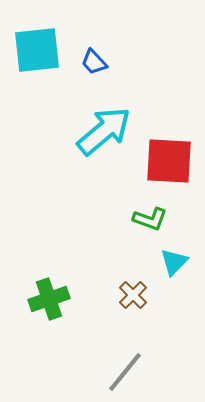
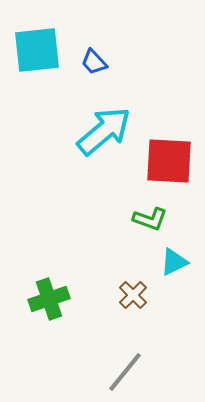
cyan triangle: rotated 20 degrees clockwise
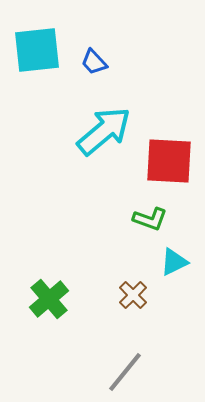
green cross: rotated 21 degrees counterclockwise
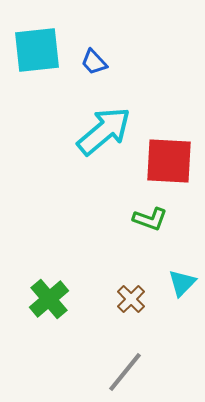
cyan triangle: moved 8 px right, 21 px down; rotated 20 degrees counterclockwise
brown cross: moved 2 px left, 4 px down
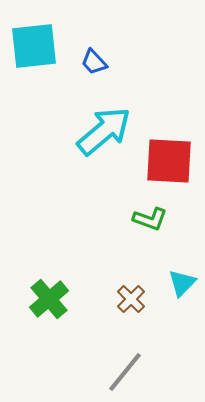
cyan square: moved 3 px left, 4 px up
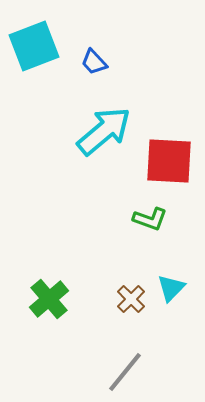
cyan square: rotated 15 degrees counterclockwise
cyan triangle: moved 11 px left, 5 px down
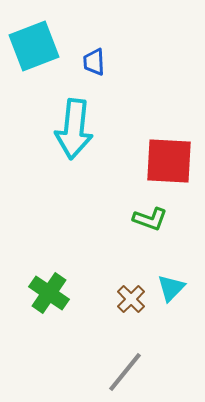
blue trapezoid: rotated 40 degrees clockwise
cyan arrow: moved 30 px left, 2 px up; rotated 136 degrees clockwise
green cross: moved 6 px up; rotated 15 degrees counterclockwise
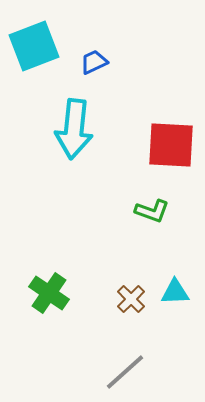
blue trapezoid: rotated 68 degrees clockwise
red square: moved 2 px right, 16 px up
green L-shape: moved 2 px right, 8 px up
cyan triangle: moved 4 px right, 4 px down; rotated 44 degrees clockwise
gray line: rotated 9 degrees clockwise
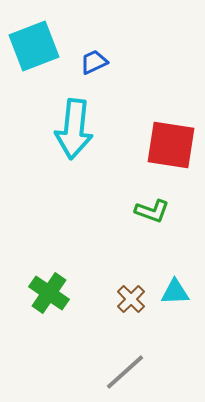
red square: rotated 6 degrees clockwise
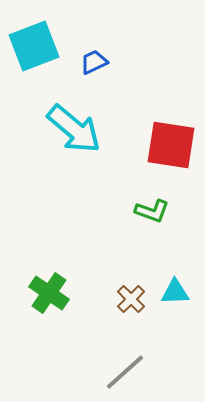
cyan arrow: rotated 56 degrees counterclockwise
